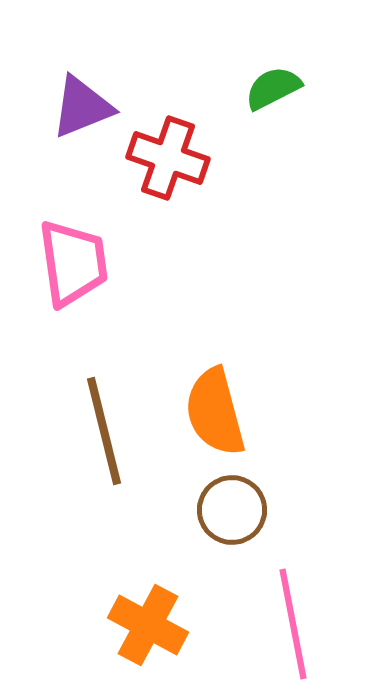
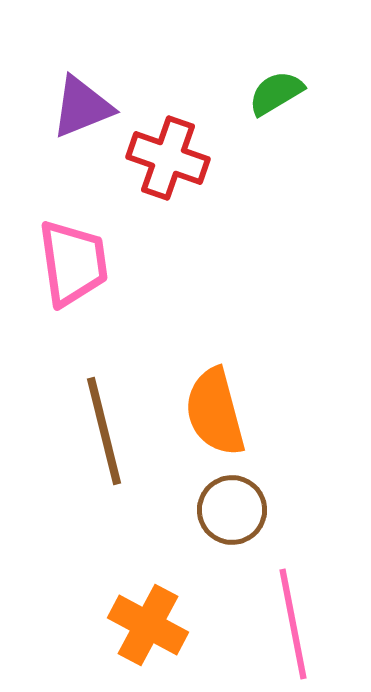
green semicircle: moved 3 px right, 5 px down; rotated 4 degrees counterclockwise
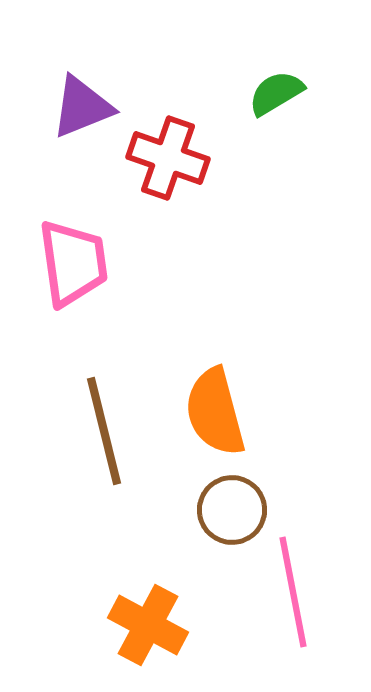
pink line: moved 32 px up
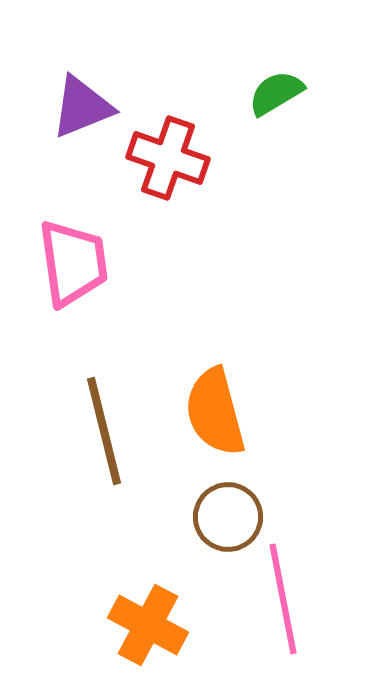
brown circle: moved 4 px left, 7 px down
pink line: moved 10 px left, 7 px down
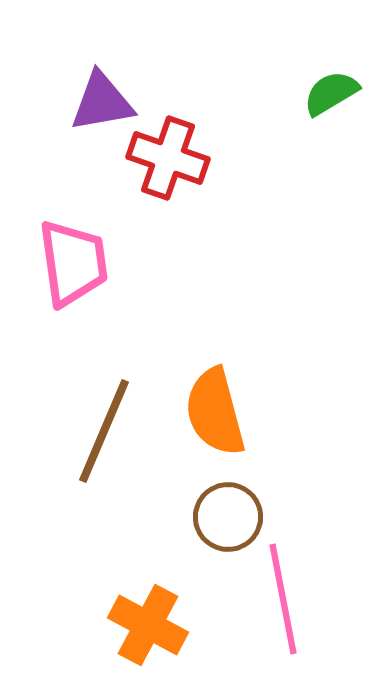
green semicircle: moved 55 px right
purple triangle: moved 20 px right, 5 px up; rotated 12 degrees clockwise
brown line: rotated 37 degrees clockwise
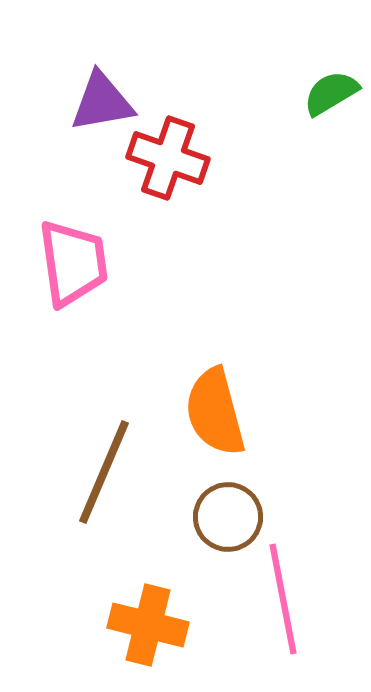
brown line: moved 41 px down
orange cross: rotated 14 degrees counterclockwise
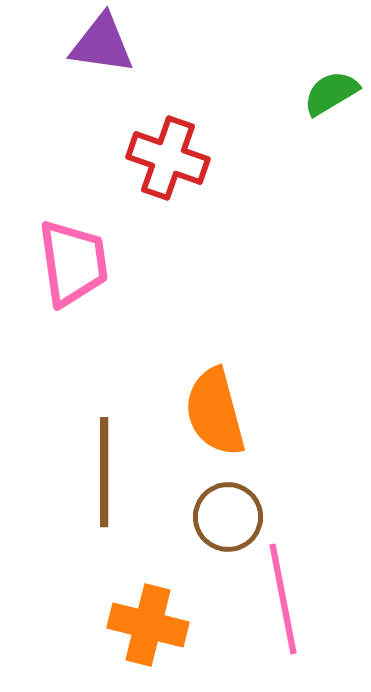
purple triangle: moved 58 px up; rotated 18 degrees clockwise
brown line: rotated 23 degrees counterclockwise
